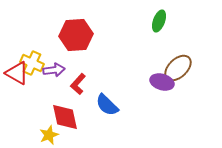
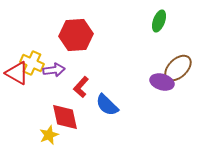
red L-shape: moved 3 px right, 3 px down
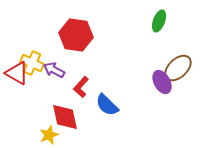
red hexagon: rotated 12 degrees clockwise
purple arrow: rotated 145 degrees counterclockwise
purple ellipse: rotated 45 degrees clockwise
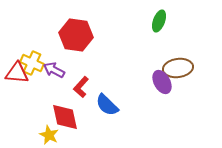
brown ellipse: rotated 36 degrees clockwise
red triangle: rotated 25 degrees counterclockwise
yellow star: rotated 24 degrees counterclockwise
